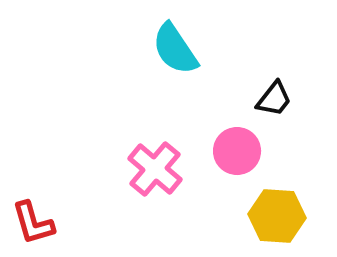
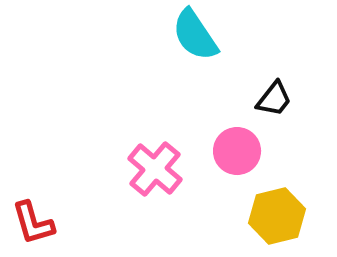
cyan semicircle: moved 20 px right, 14 px up
yellow hexagon: rotated 18 degrees counterclockwise
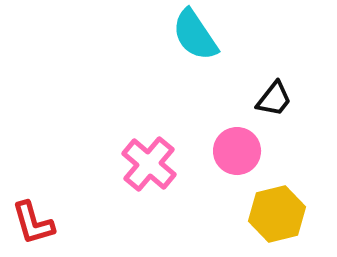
pink cross: moved 6 px left, 5 px up
yellow hexagon: moved 2 px up
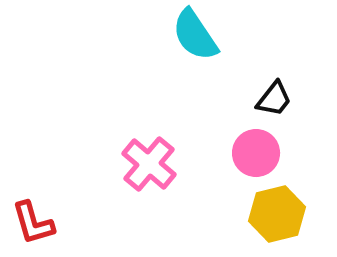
pink circle: moved 19 px right, 2 px down
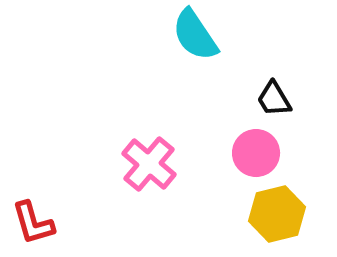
black trapezoid: rotated 111 degrees clockwise
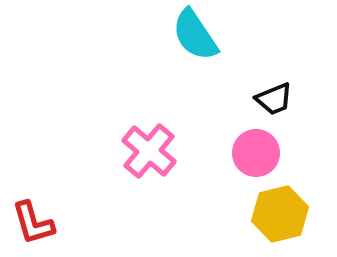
black trapezoid: rotated 81 degrees counterclockwise
pink cross: moved 13 px up
yellow hexagon: moved 3 px right
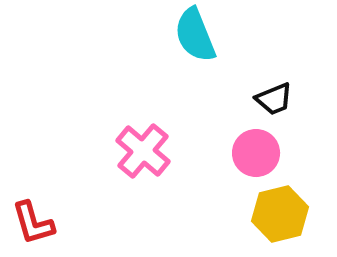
cyan semicircle: rotated 12 degrees clockwise
pink cross: moved 6 px left
